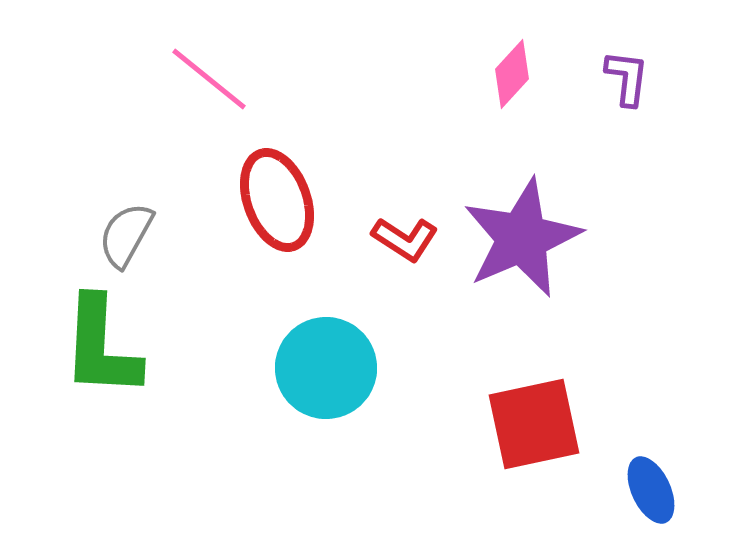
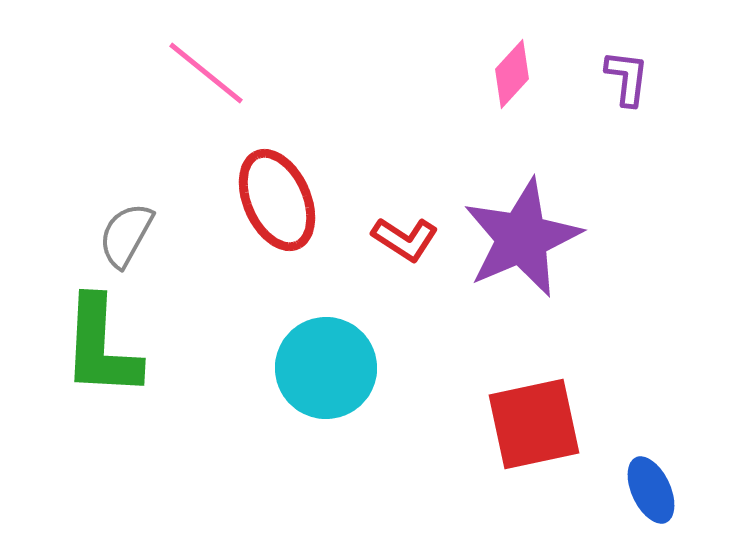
pink line: moved 3 px left, 6 px up
red ellipse: rotated 4 degrees counterclockwise
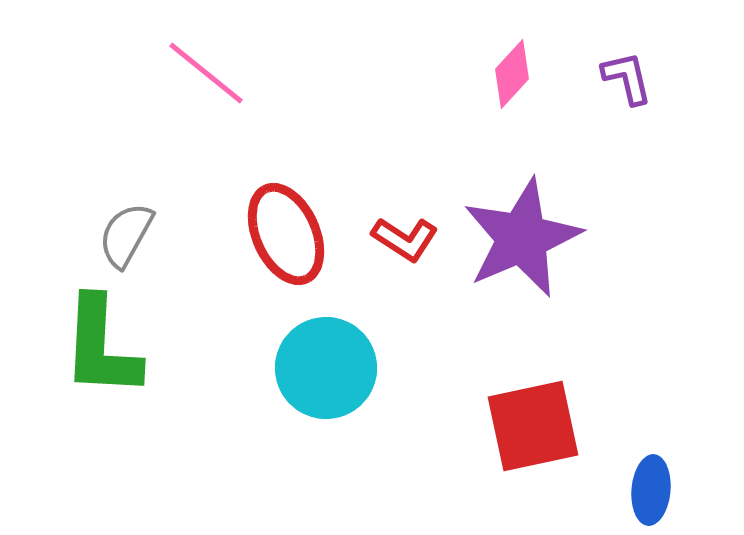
purple L-shape: rotated 20 degrees counterclockwise
red ellipse: moved 9 px right, 34 px down
red square: moved 1 px left, 2 px down
blue ellipse: rotated 30 degrees clockwise
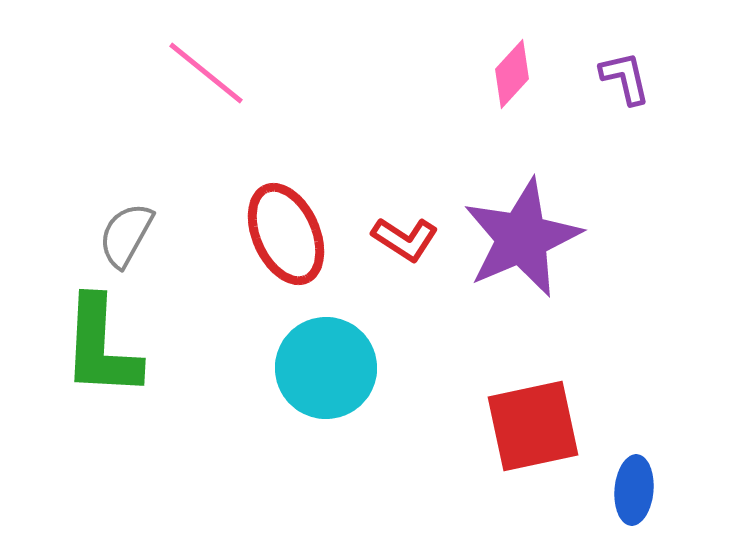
purple L-shape: moved 2 px left
blue ellipse: moved 17 px left
